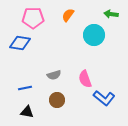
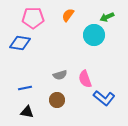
green arrow: moved 4 px left, 3 px down; rotated 32 degrees counterclockwise
gray semicircle: moved 6 px right
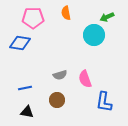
orange semicircle: moved 2 px left, 2 px up; rotated 48 degrees counterclockwise
blue L-shape: moved 4 px down; rotated 60 degrees clockwise
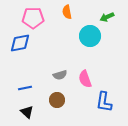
orange semicircle: moved 1 px right, 1 px up
cyan circle: moved 4 px left, 1 px down
blue diamond: rotated 20 degrees counterclockwise
black triangle: rotated 32 degrees clockwise
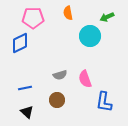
orange semicircle: moved 1 px right, 1 px down
blue diamond: rotated 15 degrees counterclockwise
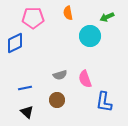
blue diamond: moved 5 px left
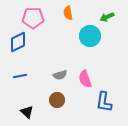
blue diamond: moved 3 px right, 1 px up
blue line: moved 5 px left, 12 px up
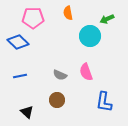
green arrow: moved 2 px down
blue diamond: rotated 70 degrees clockwise
gray semicircle: rotated 40 degrees clockwise
pink semicircle: moved 1 px right, 7 px up
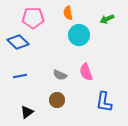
cyan circle: moved 11 px left, 1 px up
black triangle: rotated 40 degrees clockwise
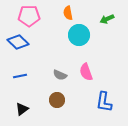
pink pentagon: moved 4 px left, 2 px up
black triangle: moved 5 px left, 3 px up
